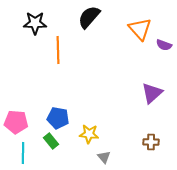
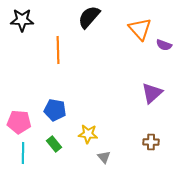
black star: moved 13 px left, 3 px up
blue pentagon: moved 3 px left, 8 px up
pink pentagon: moved 3 px right
yellow star: moved 1 px left
green rectangle: moved 3 px right, 3 px down
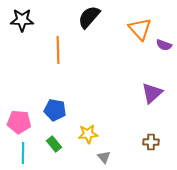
yellow star: rotated 12 degrees counterclockwise
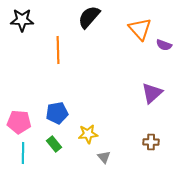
blue pentagon: moved 2 px right, 3 px down; rotated 20 degrees counterclockwise
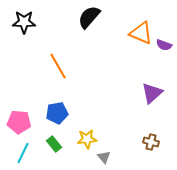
black star: moved 2 px right, 2 px down
orange triangle: moved 1 px right, 4 px down; rotated 25 degrees counterclockwise
orange line: moved 16 px down; rotated 28 degrees counterclockwise
yellow star: moved 1 px left, 5 px down
brown cross: rotated 14 degrees clockwise
cyan line: rotated 25 degrees clockwise
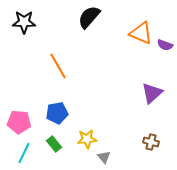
purple semicircle: moved 1 px right
cyan line: moved 1 px right
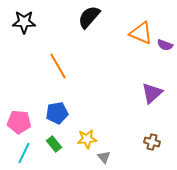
brown cross: moved 1 px right
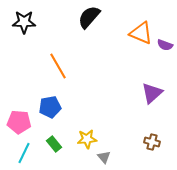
blue pentagon: moved 7 px left, 6 px up
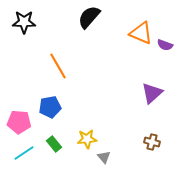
cyan line: rotated 30 degrees clockwise
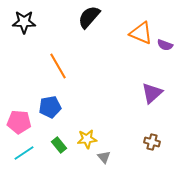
green rectangle: moved 5 px right, 1 px down
